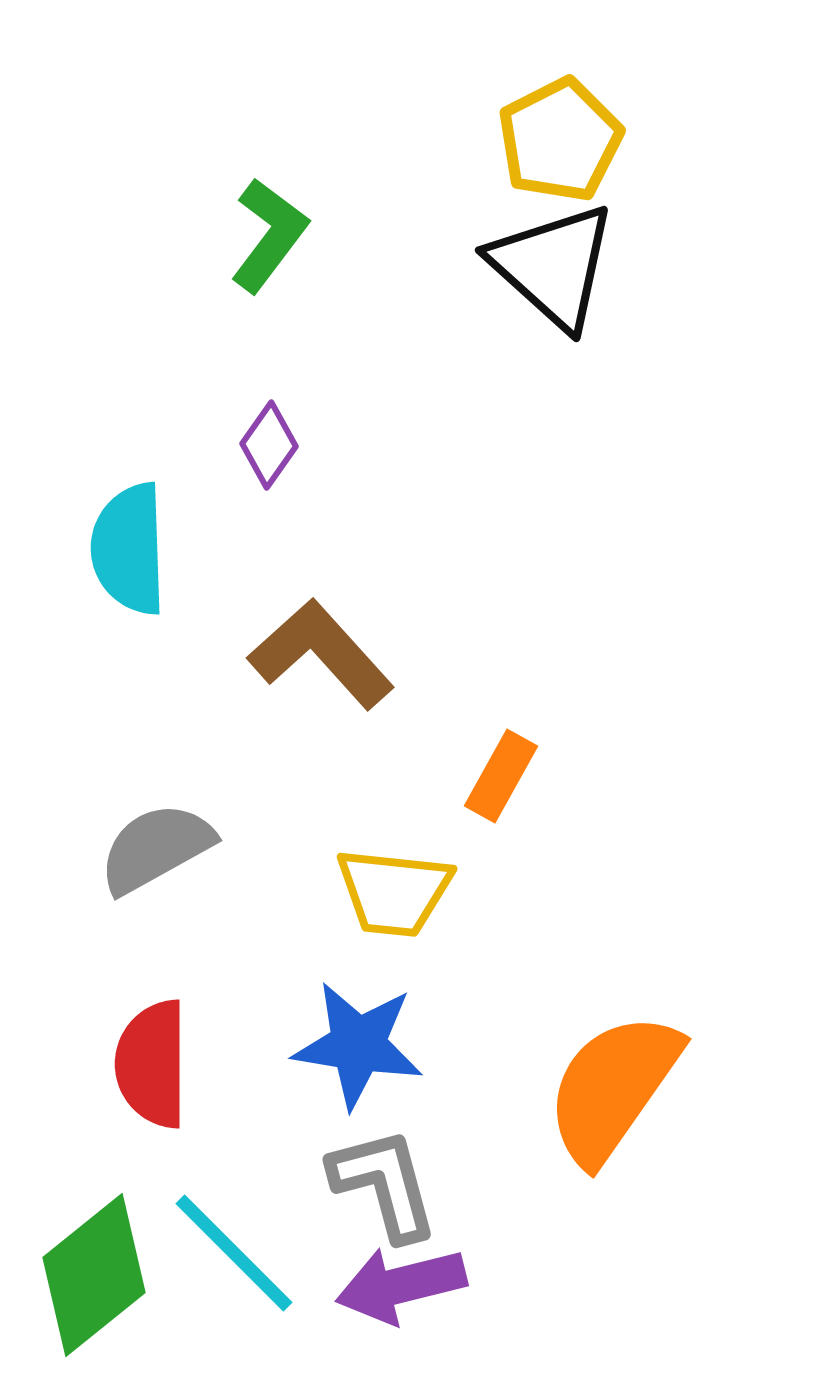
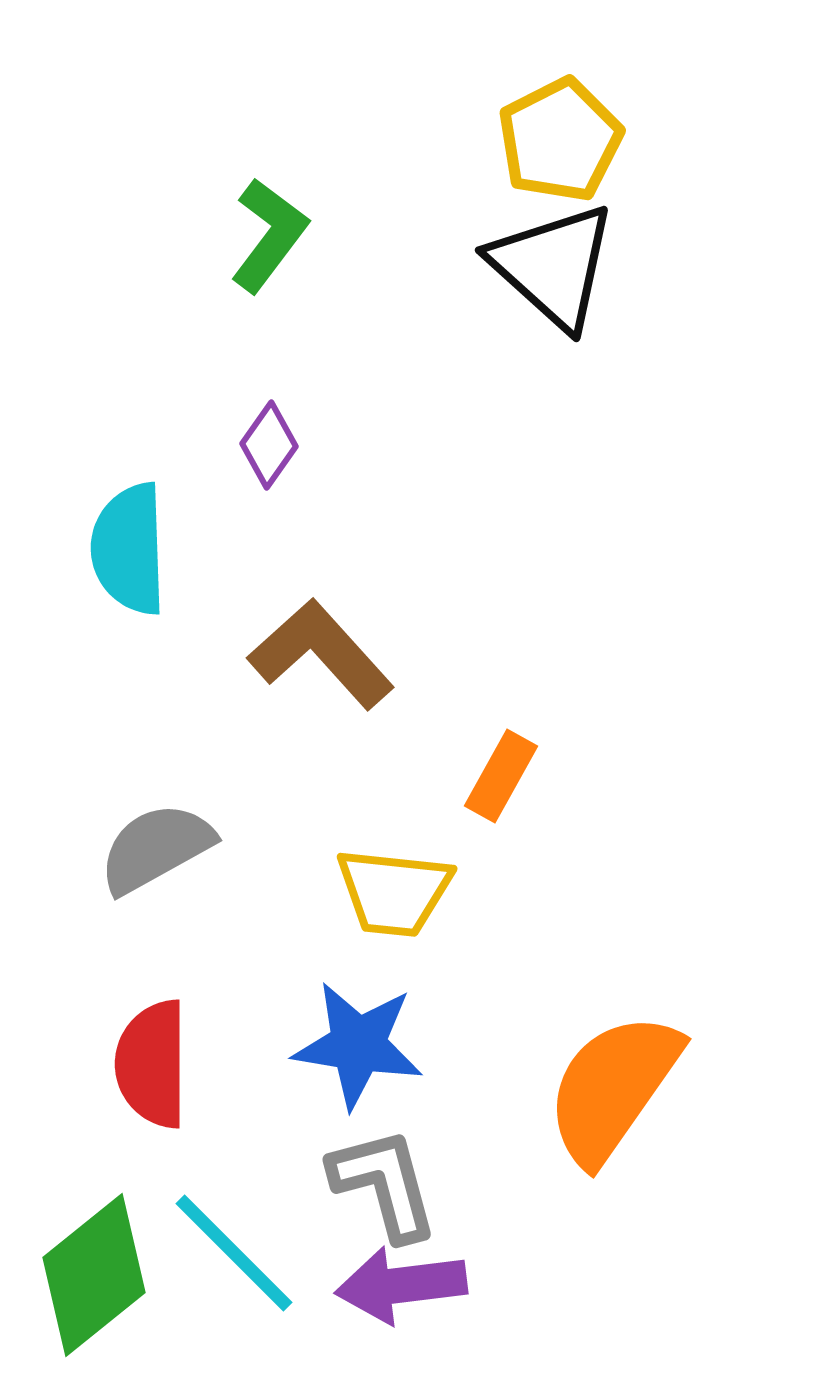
purple arrow: rotated 7 degrees clockwise
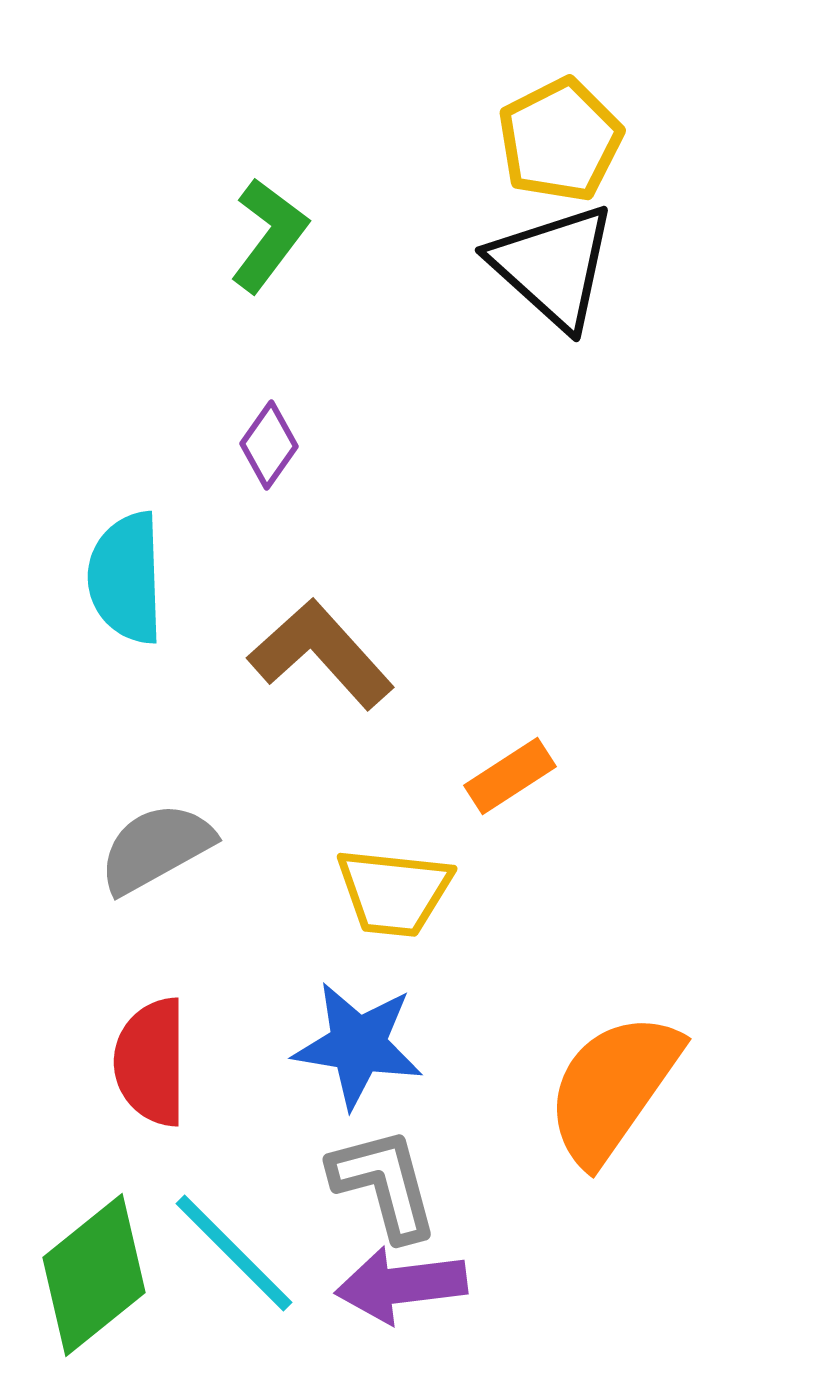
cyan semicircle: moved 3 px left, 29 px down
orange rectangle: moved 9 px right; rotated 28 degrees clockwise
red semicircle: moved 1 px left, 2 px up
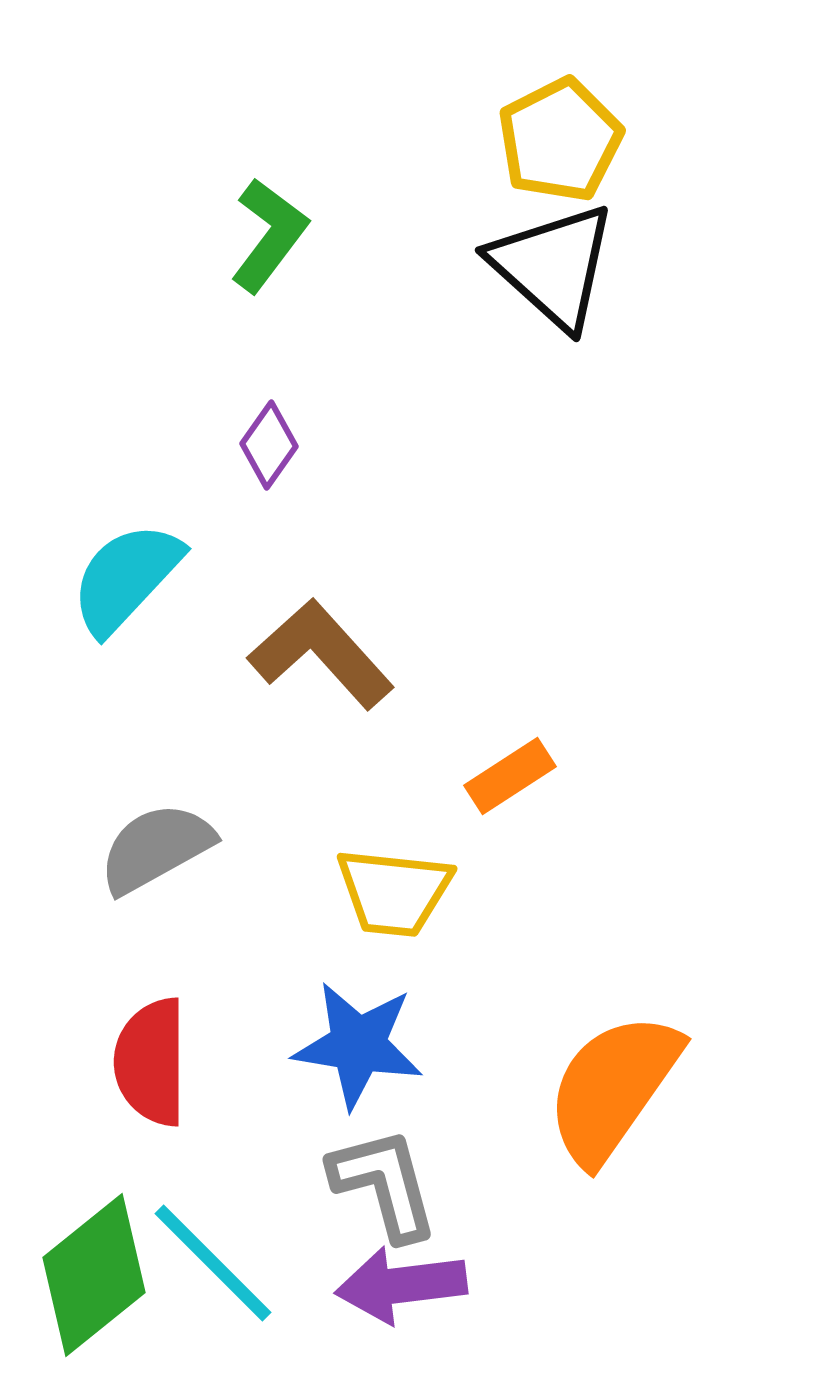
cyan semicircle: rotated 45 degrees clockwise
cyan line: moved 21 px left, 10 px down
